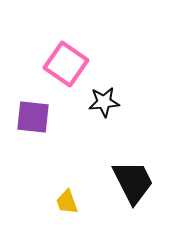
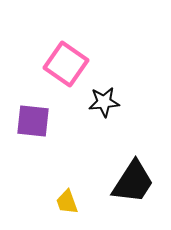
purple square: moved 4 px down
black trapezoid: rotated 60 degrees clockwise
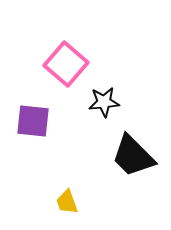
pink square: rotated 6 degrees clockwise
black trapezoid: moved 26 px up; rotated 102 degrees clockwise
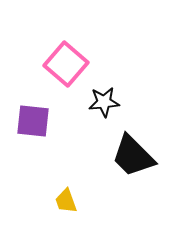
yellow trapezoid: moved 1 px left, 1 px up
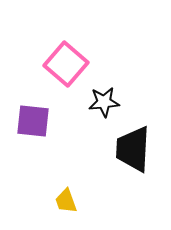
black trapezoid: moved 7 px up; rotated 48 degrees clockwise
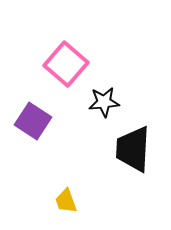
purple square: rotated 27 degrees clockwise
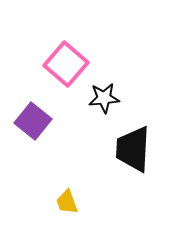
black star: moved 4 px up
purple square: rotated 6 degrees clockwise
yellow trapezoid: moved 1 px right, 1 px down
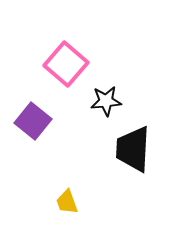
black star: moved 2 px right, 3 px down
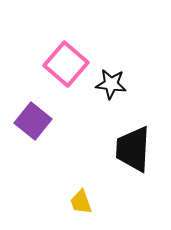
black star: moved 5 px right, 17 px up; rotated 12 degrees clockwise
yellow trapezoid: moved 14 px right
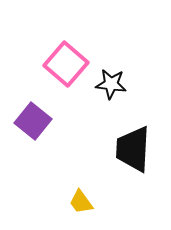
yellow trapezoid: rotated 16 degrees counterclockwise
